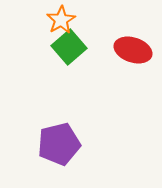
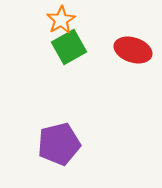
green square: rotated 12 degrees clockwise
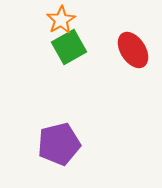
red ellipse: rotated 39 degrees clockwise
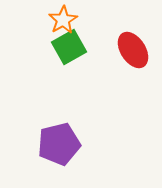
orange star: moved 2 px right
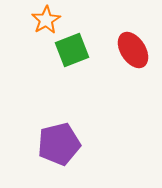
orange star: moved 17 px left
green square: moved 3 px right, 3 px down; rotated 8 degrees clockwise
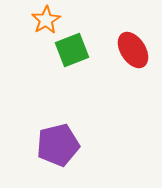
purple pentagon: moved 1 px left, 1 px down
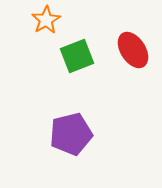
green square: moved 5 px right, 6 px down
purple pentagon: moved 13 px right, 11 px up
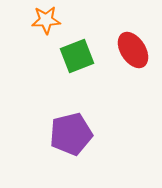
orange star: rotated 28 degrees clockwise
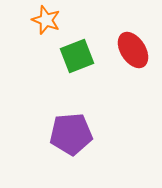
orange star: rotated 24 degrees clockwise
purple pentagon: rotated 9 degrees clockwise
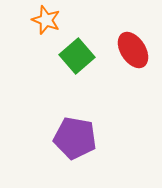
green square: rotated 20 degrees counterclockwise
purple pentagon: moved 4 px right, 4 px down; rotated 15 degrees clockwise
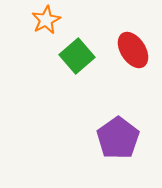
orange star: rotated 24 degrees clockwise
purple pentagon: moved 43 px right; rotated 27 degrees clockwise
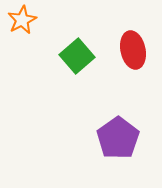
orange star: moved 24 px left
red ellipse: rotated 21 degrees clockwise
